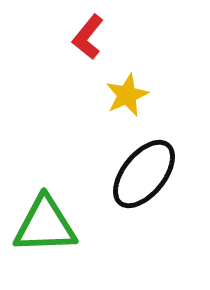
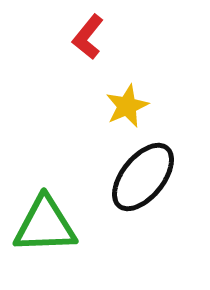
yellow star: moved 11 px down
black ellipse: moved 1 px left, 3 px down
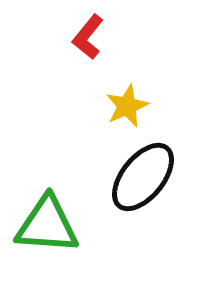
green triangle: moved 2 px right; rotated 6 degrees clockwise
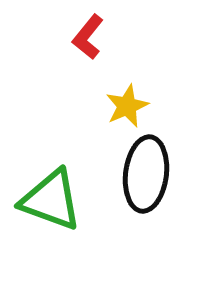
black ellipse: moved 3 px right, 3 px up; rotated 32 degrees counterclockwise
green triangle: moved 4 px right, 25 px up; rotated 16 degrees clockwise
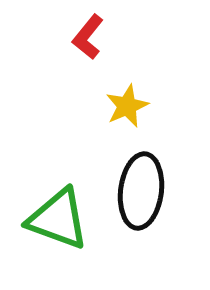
black ellipse: moved 5 px left, 17 px down
green triangle: moved 7 px right, 19 px down
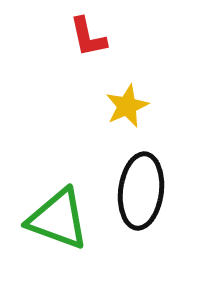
red L-shape: rotated 51 degrees counterclockwise
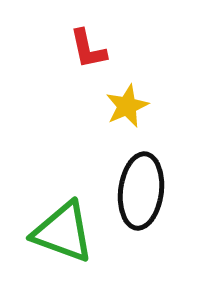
red L-shape: moved 12 px down
green triangle: moved 5 px right, 13 px down
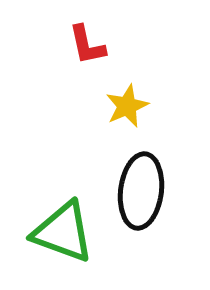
red L-shape: moved 1 px left, 4 px up
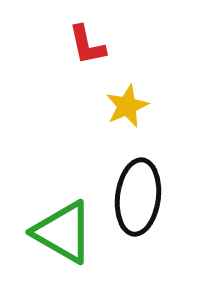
black ellipse: moved 3 px left, 6 px down
green triangle: rotated 10 degrees clockwise
